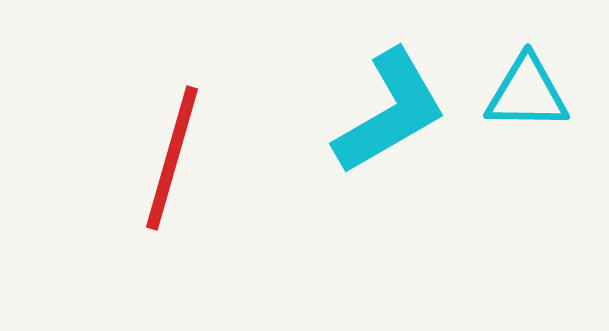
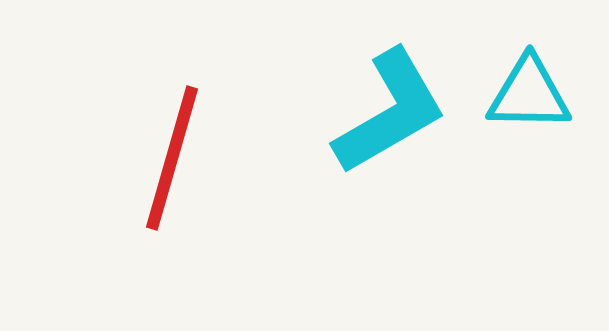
cyan triangle: moved 2 px right, 1 px down
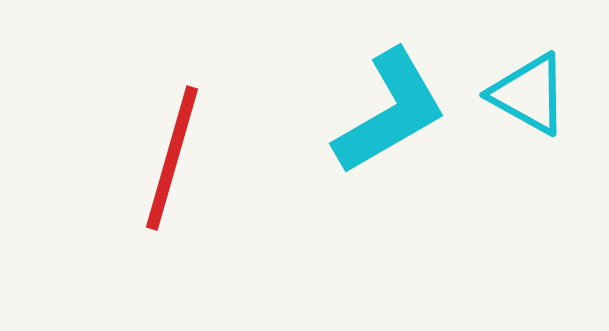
cyan triangle: rotated 28 degrees clockwise
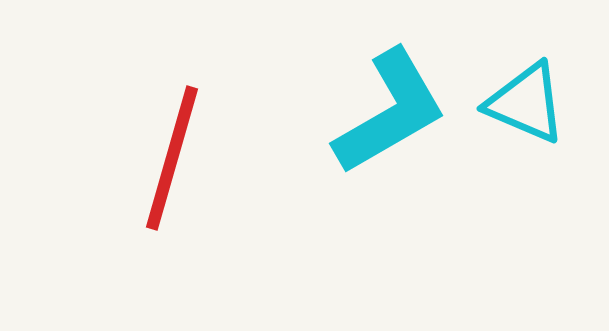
cyan triangle: moved 3 px left, 9 px down; rotated 6 degrees counterclockwise
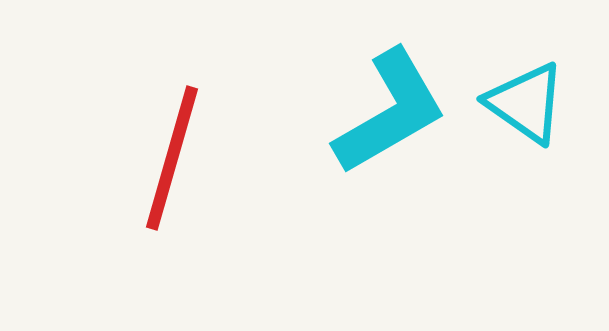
cyan triangle: rotated 12 degrees clockwise
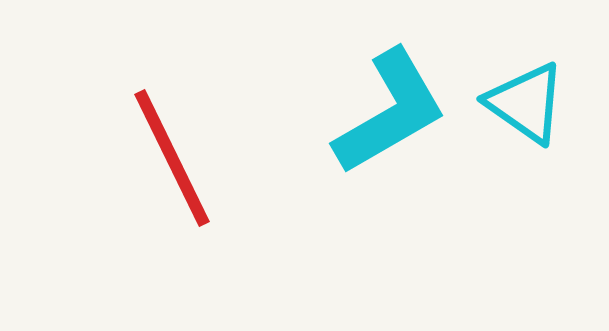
red line: rotated 42 degrees counterclockwise
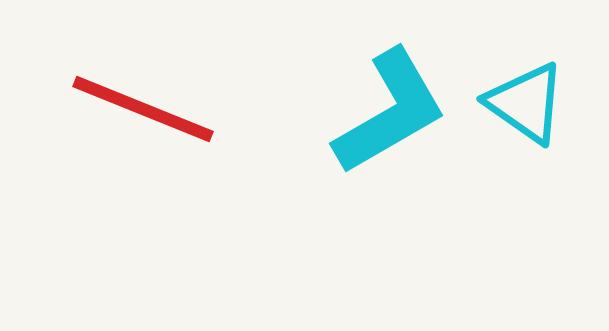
red line: moved 29 px left, 49 px up; rotated 42 degrees counterclockwise
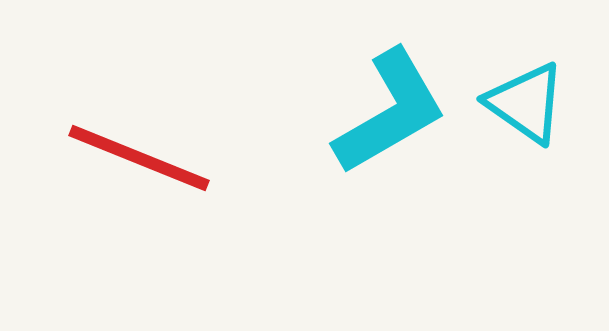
red line: moved 4 px left, 49 px down
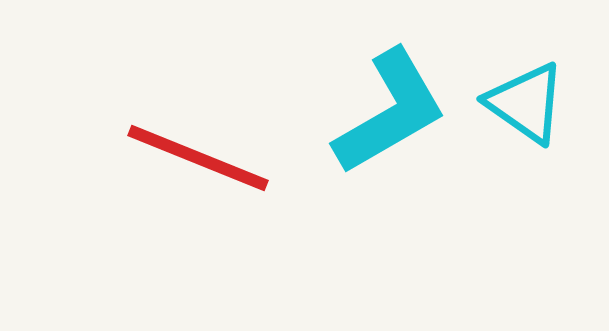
red line: moved 59 px right
